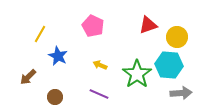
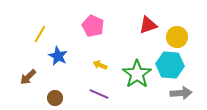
cyan hexagon: moved 1 px right
brown circle: moved 1 px down
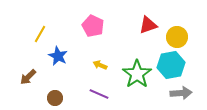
cyan hexagon: moved 1 px right; rotated 16 degrees counterclockwise
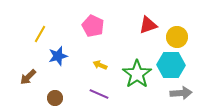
blue star: rotated 30 degrees clockwise
cyan hexagon: rotated 12 degrees clockwise
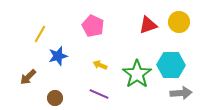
yellow circle: moved 2 px right, 15 px up
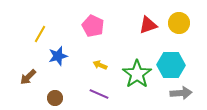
yellow circle: moved 1 px down
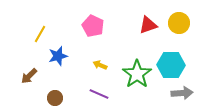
brown arrow: moved 1 px right, 1 px up
gray arrow: moved 1 px right
